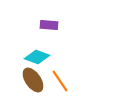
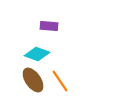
purple rectangle: moved 1 px down
cyan diamond: moved 3 px up
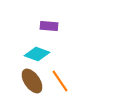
brown ellipse: moved 1 px left, 1 px down
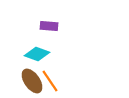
orange line: moved 10 px left
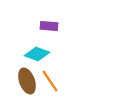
brown ellipse: moved 5 px left; rotated 15 degrees clockwise
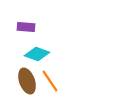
purple rectangle: moved 23 px left, 1 px down
